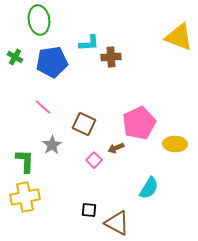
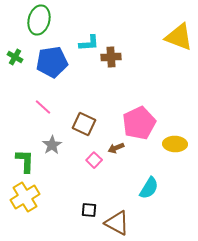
green ellipse: rotated 24 degrees clockwise
yellow cross: rotated 20 degrees counterclockwise
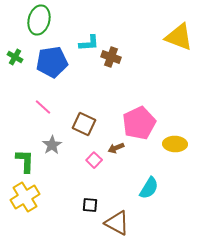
brown cross: rotated 24 degrees clockwise
black square: moved 1 px right, 5 px up
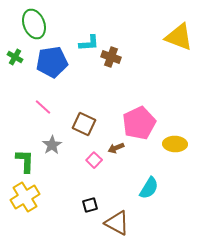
green ellipse: moved 5 px left, 4 px down; rotated 36 degrees counterclockwise
black square: rotated 21 degrees counterclockwise
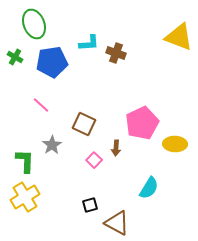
brown cross: moved 5 px right, 4 px up
pink line: moved 2 px left, 2 px up
pink pentagon: moved 3 px right
brown arrow: rotated 63 degrees counterclockwise
